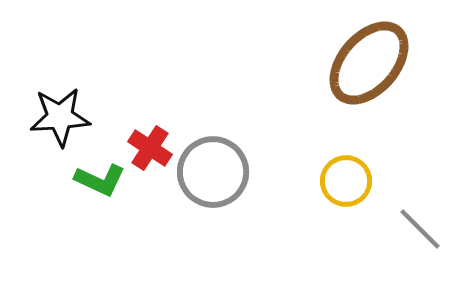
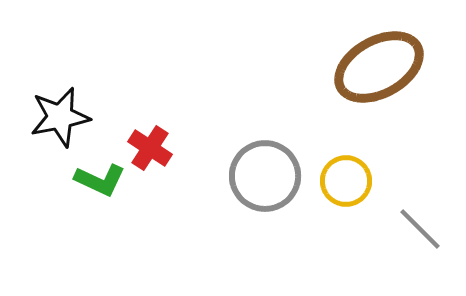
brown ellipse: moved 10 px right, 4 px down; rotated 20 degrees clockwise
black star: rotated 8 degrees counterclockwise
gray circle: moved 52 px right, 4 px down
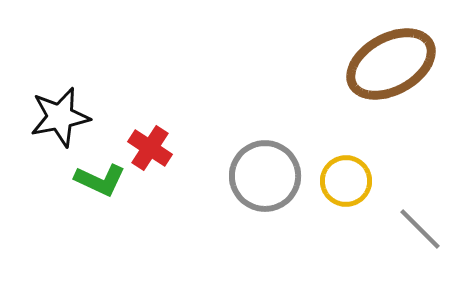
brown ellipse: moved 12 px right, 3 px up
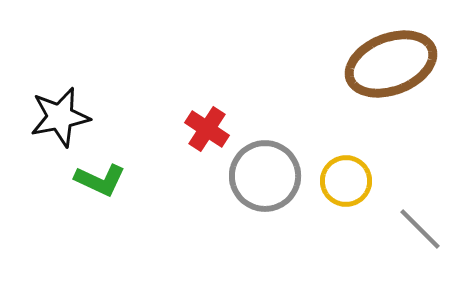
brown ellipse: rotated 8 degrees clockwise
red cross: moved 57 px right, 19 px up
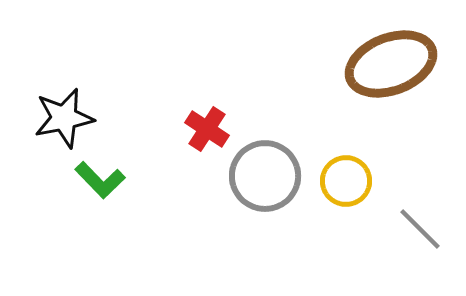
black star: moved 4 px right, 1 px down
green L-shape: rotated 21 degrees clockwise
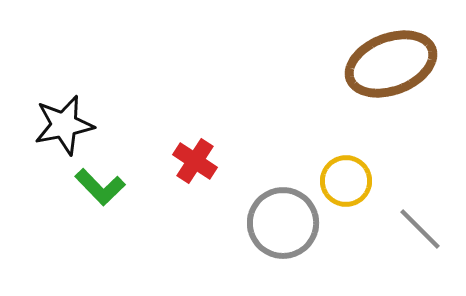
black star: moved 7 px down
red cross: moved 12 px left, 32 px down
gray circle: moved 18 px right, 47 px down
green L-shape: moved 7 px down
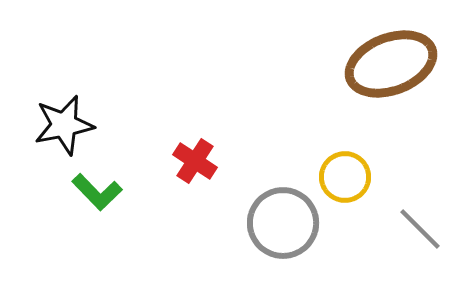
yellow circle: moved 1 px left, 4 px up
green L-shape: moved 3 px left, 5 px down
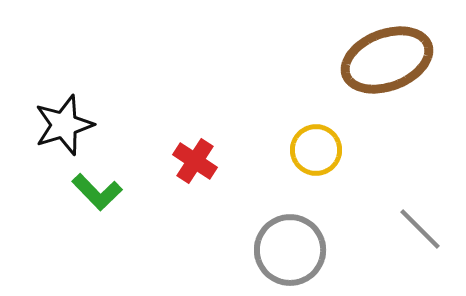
brown ellipse: moved 4 px left, 4 px up
black star: rotated 6 degrees counterclockwise
yellow circle: moved 29 px left, 27 px up
gray circle: moved 7 px right, 27 px down
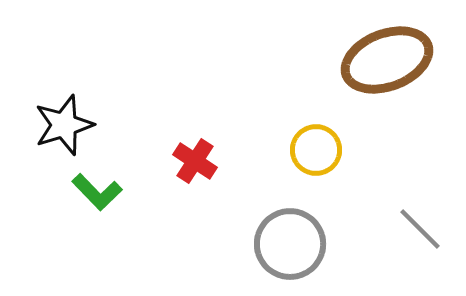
gray circle: moved 6 px up
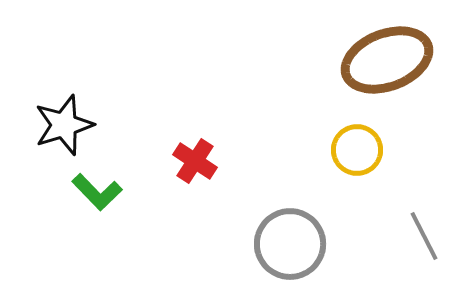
yellow circle: moved 41 px right
gray line: moved 4 px right, 7 px down; rotated 18 degrees clockwise
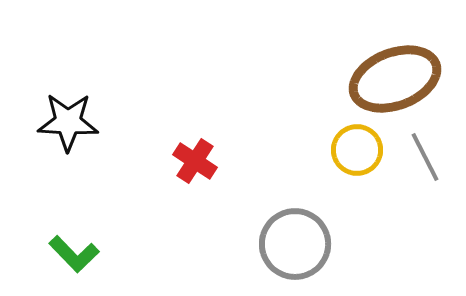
brown ellipse: moved 8 px right, 19 px down
black star: moved 4 px right, 3 px up; rotated 20 degrees clockwise
green L-shape: moved 23 px left, 62 px down
gray line: moved 1 px right, 79 px up
gray circle: moved 5 px right
